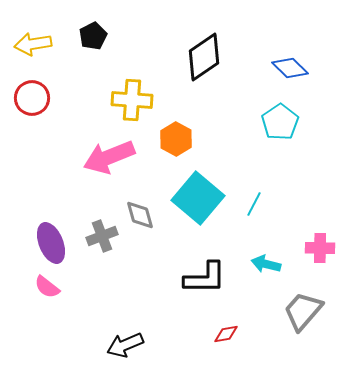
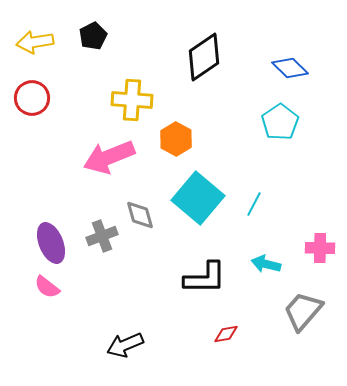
yellow arrow: moved 2 px right, 2 px up
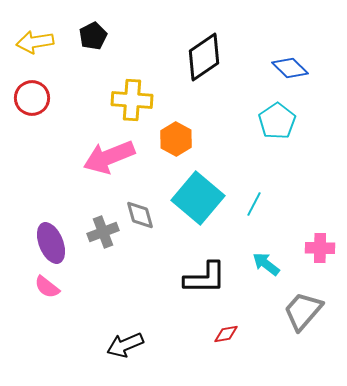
cyan pentagon: moved 3 px left, 1 px up
gray cross: moved 1 px right, 4 px up
cyan arrow: rotated 24 degrees clockwise
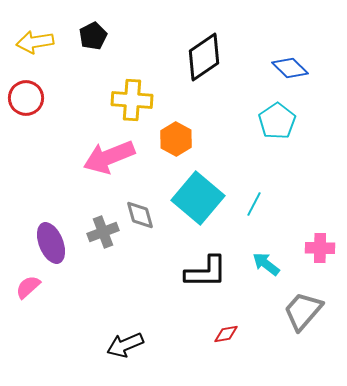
red circle: moved 6 px left
black L-shape: moved 1 px right, 6 px up
pink semicircle: moved 19 px left; rotated 100 degrees clockwise
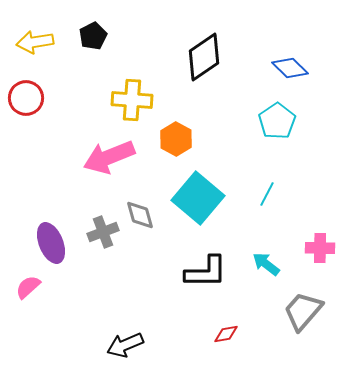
cyan line: moved 13 px right, 10 px up
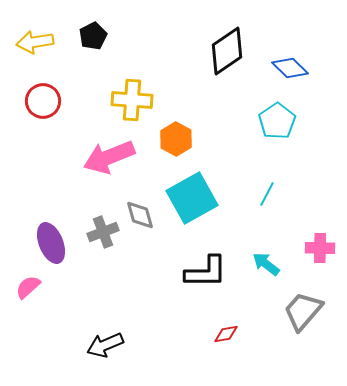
black diamond: moved 23 px right, 6 px up
red circle: moved 17 px right, 3 px down
cyan square: moved 6 px left; rotated 21 degrees clockwise
black arrow: moved 20 px left
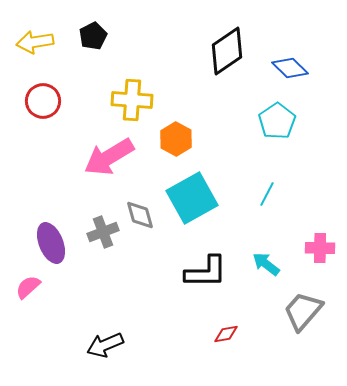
pink arrow: rotated 9 degrees counterclockwise
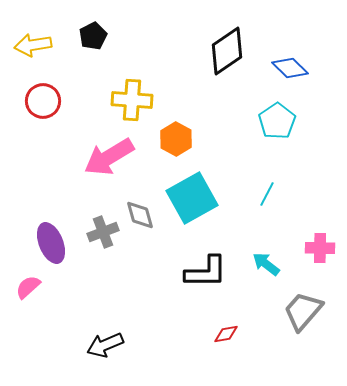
yellow arrow: moved 2 px left, 3 px down
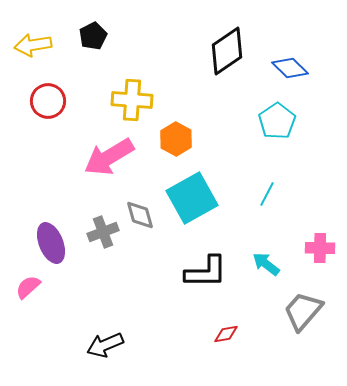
red circle: moved 5 px right
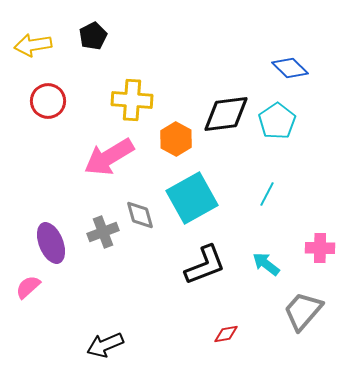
black diamond: moved 1 px left, 63 px down; rotated 27 degrees clockwise
black L-shape: moved 1 px left, 7 px up; rotated 21 degrees counterclockwise
